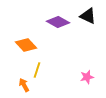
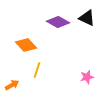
black triangle: moved 1 px left, 2 px down
orange arrow: moved 12 px left; rotated 88 degrees clockwise
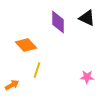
purple diamond: rotated 60 degrees clockwise
pink star: rotated 16 degrees clockwise
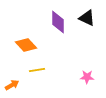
yellow line: rotated 63 degrees clockwise
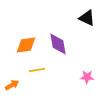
purple diamond: moved 22 px down; rotated 10 degrees counterclockwise
orange diamond: rotated 55 degrees counterclockwise
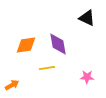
yellow line: moved 10 px right, 2 px up
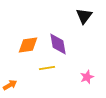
black triangle: moved 3 px left, 2 px up; rotated 42 degrees clockwise
orange diamond: moved 2 px right
pink star: rotated 24 degrees counterclockwise
orange arrow: moved 2 px left
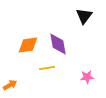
pink star: rotated 16 degrees clockwise
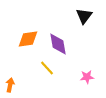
orange diamond: moved 6 px up
yellow line: rotated 56 degrees clockwise
orange arrow: rotated 48 degrees counterclockwise
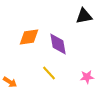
black triangle: rotated 42 degrees clockwise
orange diamond: moved 1 px right, 2 px up
yellow line: moved 2 px right, 5 px down
orange arrow: moved 3 px up; rotated 112 degrees clockwise
